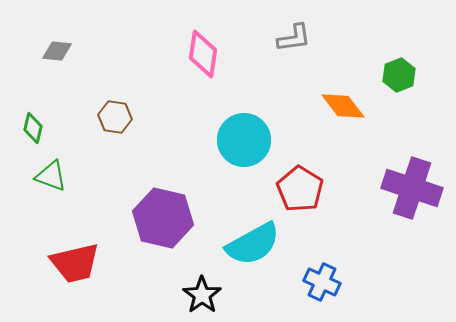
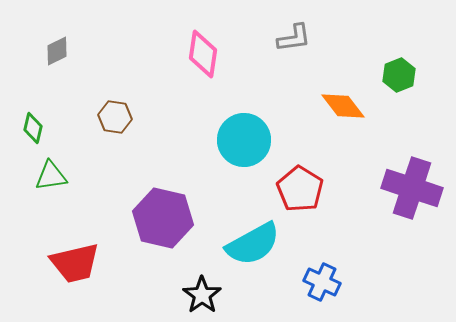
gray diamond: rotated 32 degrees counterclockwise
green triangle: rotated 28 degrees counterclockwise
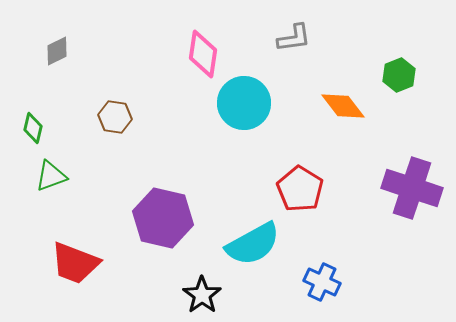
cyan circle: moved 37 px up
green triangle: rotated 12 degrees counterclockwise
red trapezoid: rotated 34 degrees clockwise
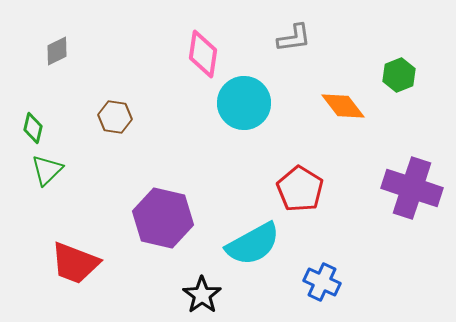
green triangle: moved 4 px left, 6 px up; rotated 24 degrees counterclockwise
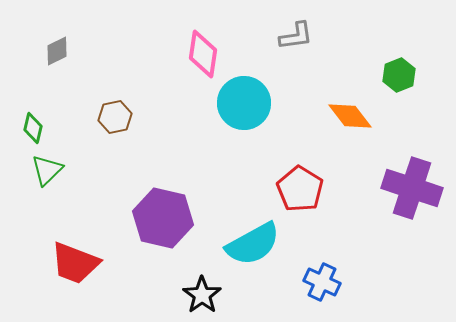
gray L-shape: moved 2 px right, 2 px up
orange diamond: moved 7 px right, 10 px down
brown hexagon: rotated 20 degrees counterclockwise
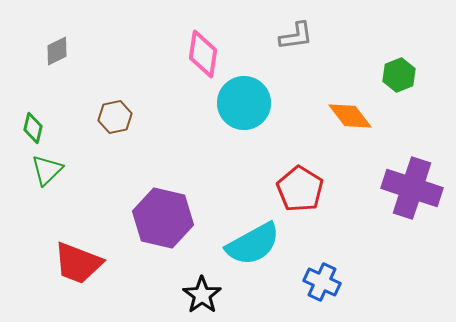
red trapezoid: moved 3 px right
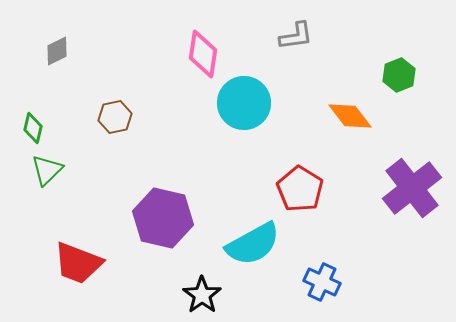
purple cross: rotated 34 degrees clockwise
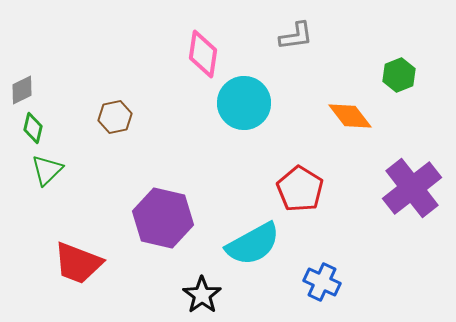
gray diamond: moved 35 px left, 39 px down
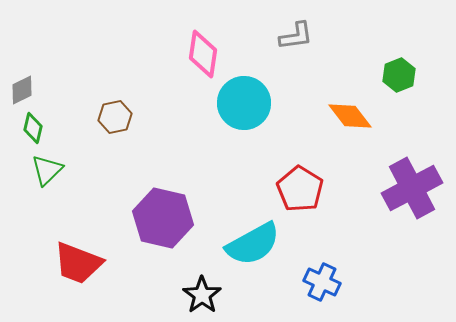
purple cross: rotated 10 degrees clockwise
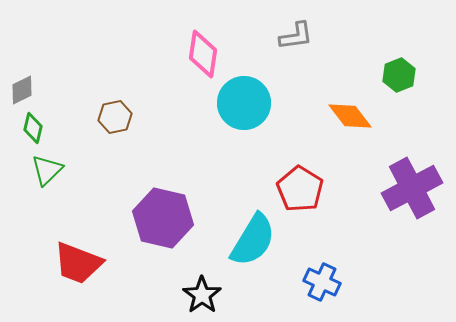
cyan semicircle: moved 4 px up; rotated 30 degrees counterclockwise
